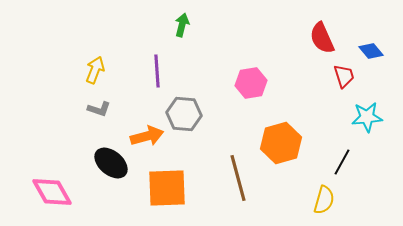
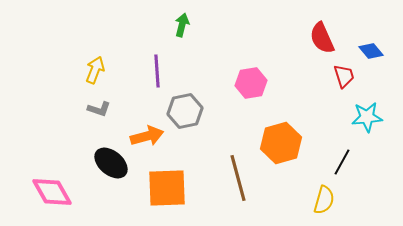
gray hexagon: moved 1 px right, 3 px up; rotated 16 degrees counterclockwise
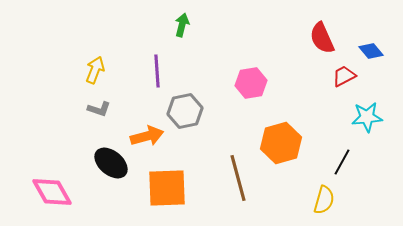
red trapezoid: rotated 100 degrees counterclockwise
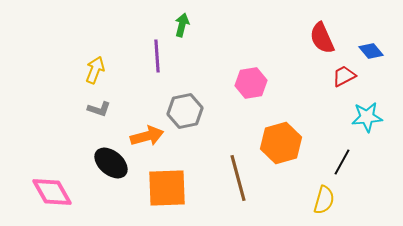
purple line: moved 15 px up
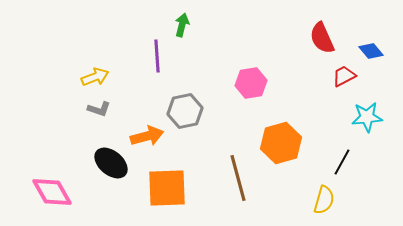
yellow arrow: moved 7 px down; rotated 48 degrees clockwise
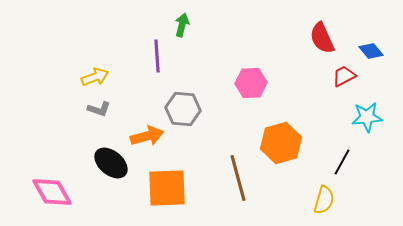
pink hexagon: rotated 8 degrees clockwise
gray hexagon: moved 2 px left, 2 px up; rotated 16 degrees clockwise
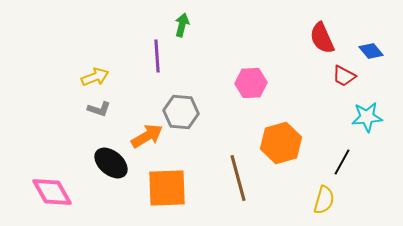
red trapezoid: rotated 125 degrees counterclockwise
gray hexagon: moved 2 px left, 3 px down
orange arrow: rotated 16 degrees counterclockwise
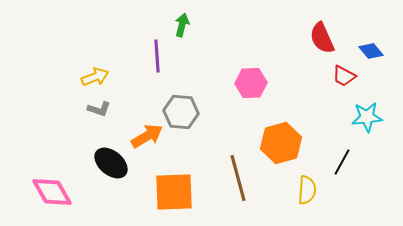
orange square: moved 7 px right, 4 px down
yellow semicircle: moved 17 px left, 10 px up; rotated 12 degrees counterclockwise
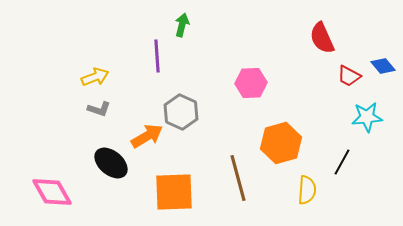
blue diamond: moved 12 px right, 15 px down
red trapezoid: moved 5 px right
gray hexagon: rotated 20 degrees clockwise
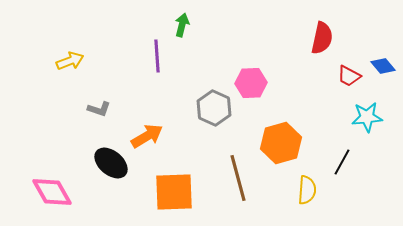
red semicircle: rotated 144 degrees counterclockwise
yellow arrow: moved 25 px left, 16 px up
gray hexagon: moved 33 px right, 4 px up
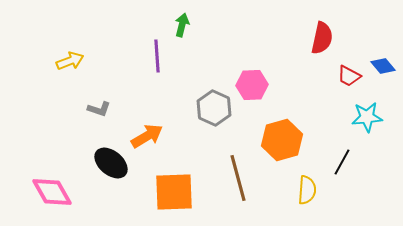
pink hexagon: moved 1 px right, 2 px down
orange hexagon: moved 1 px right, 3 px up
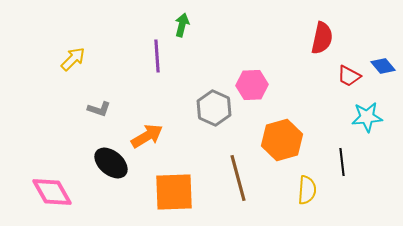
yellow arrow: moved 3 px right, 2 px up; rotated 24 degrees counterclockwise
black line: rotated 36 degrees counterclockwise
